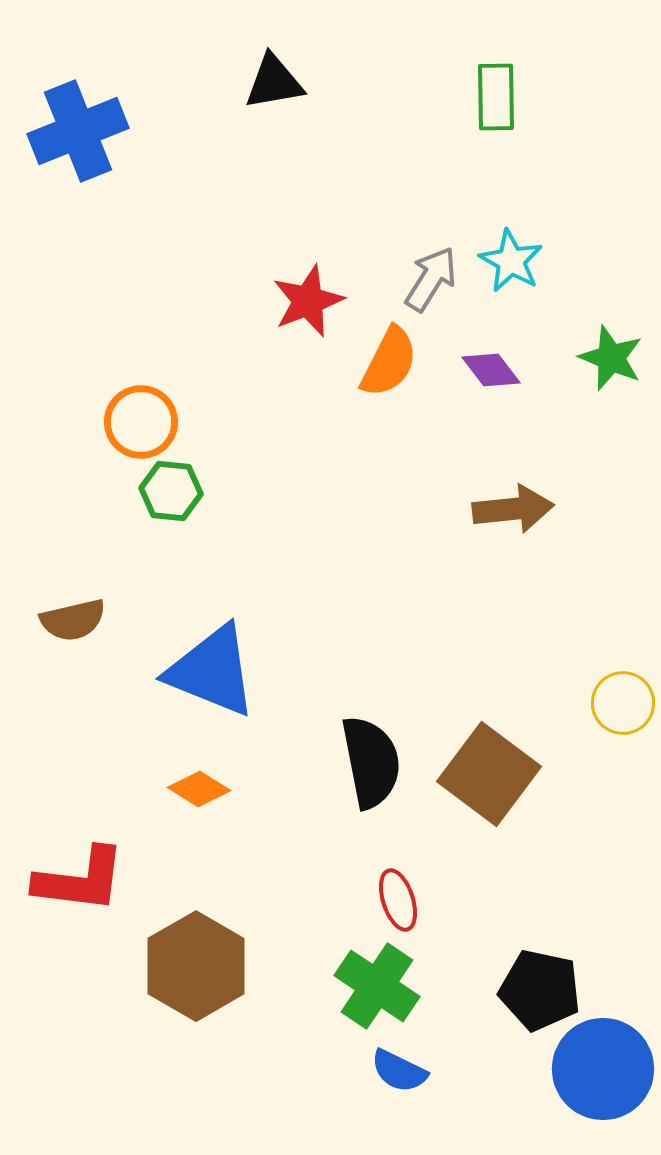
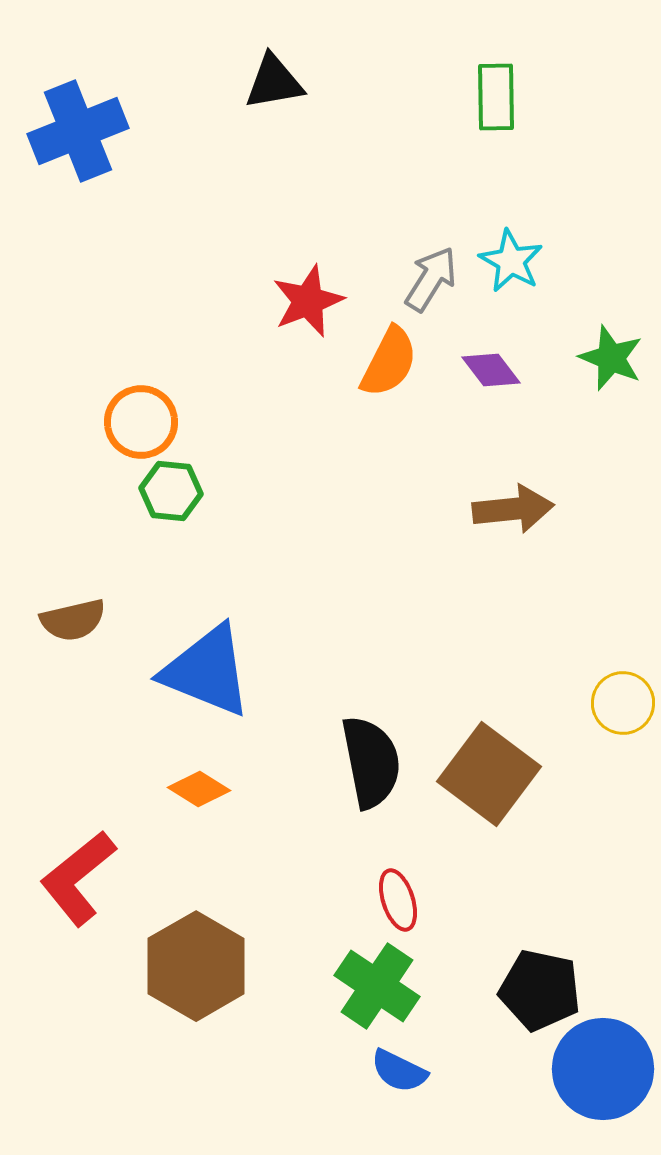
blue triangle: moved 5 px left
red L-shape: moved 2 px left, 2 px up; rotated 134 degrees clockwise
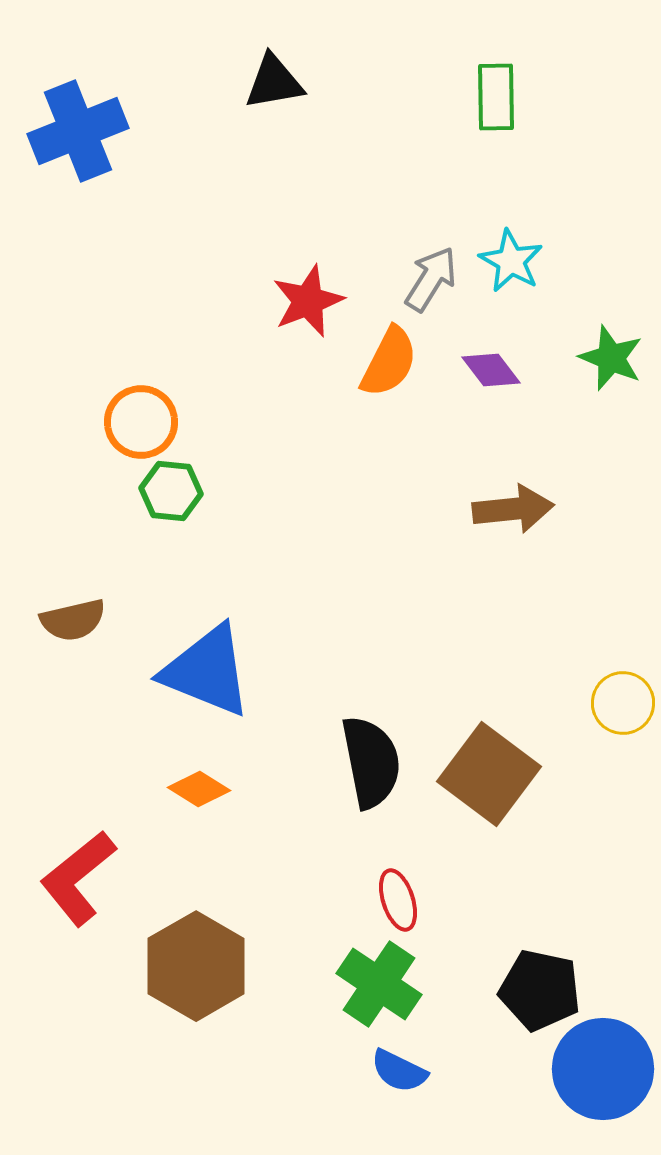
green cross: moved 2 px right, 2 px up
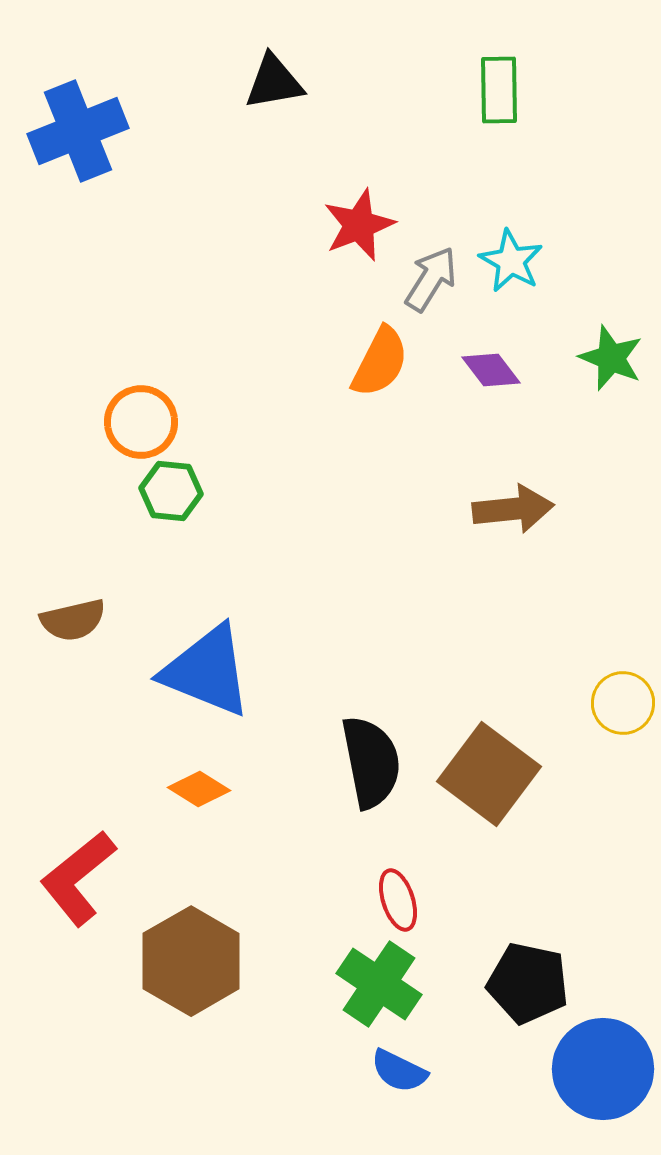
green rectangle: moved 3 px right, 7 px up
red star: moved 51 px right, 76 px up
orange semicircle: moved 9 px left
brown hexagon: moved 5 px left, 5 px up
black pentagon: moved 12 px left, 7 px up
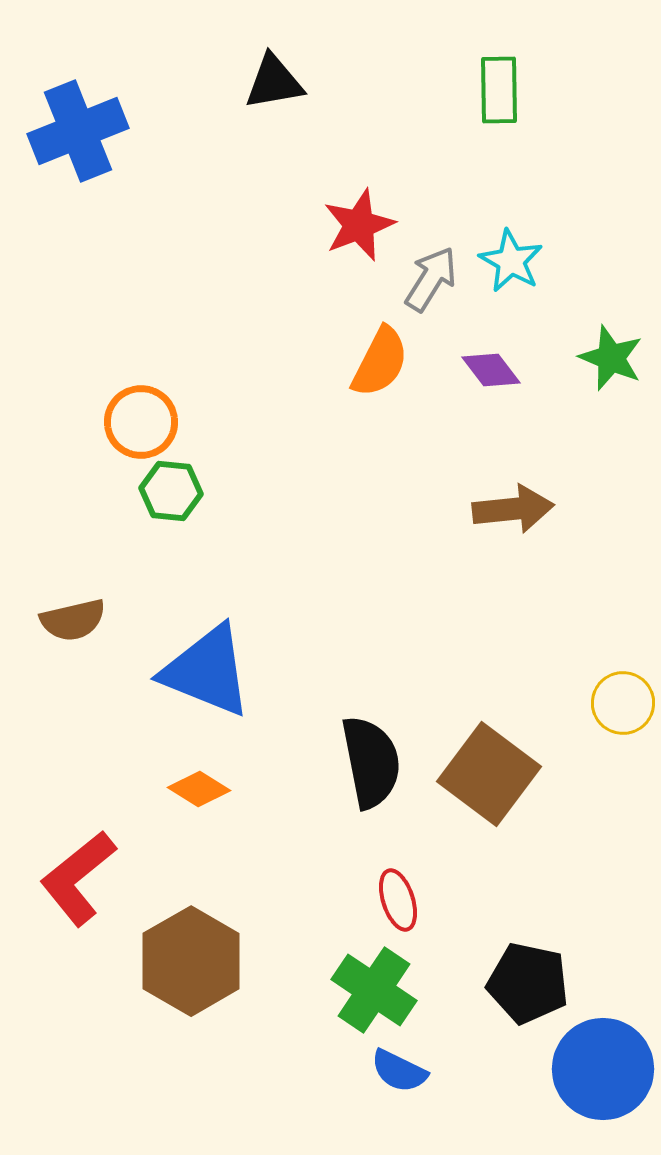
green cross: moved 5 px left, 6 px down
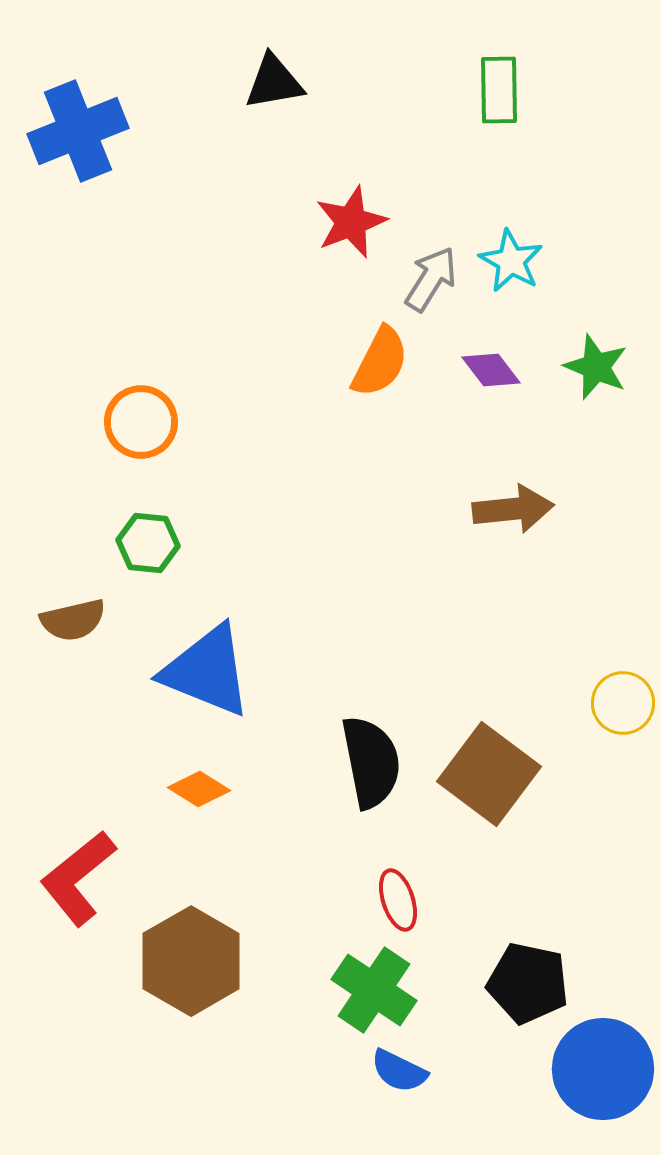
red star: moved 8 px left, 3 px up
green star: moved 15 px left, 9 px down
green hexagon: moved 23 px left, 52 px down
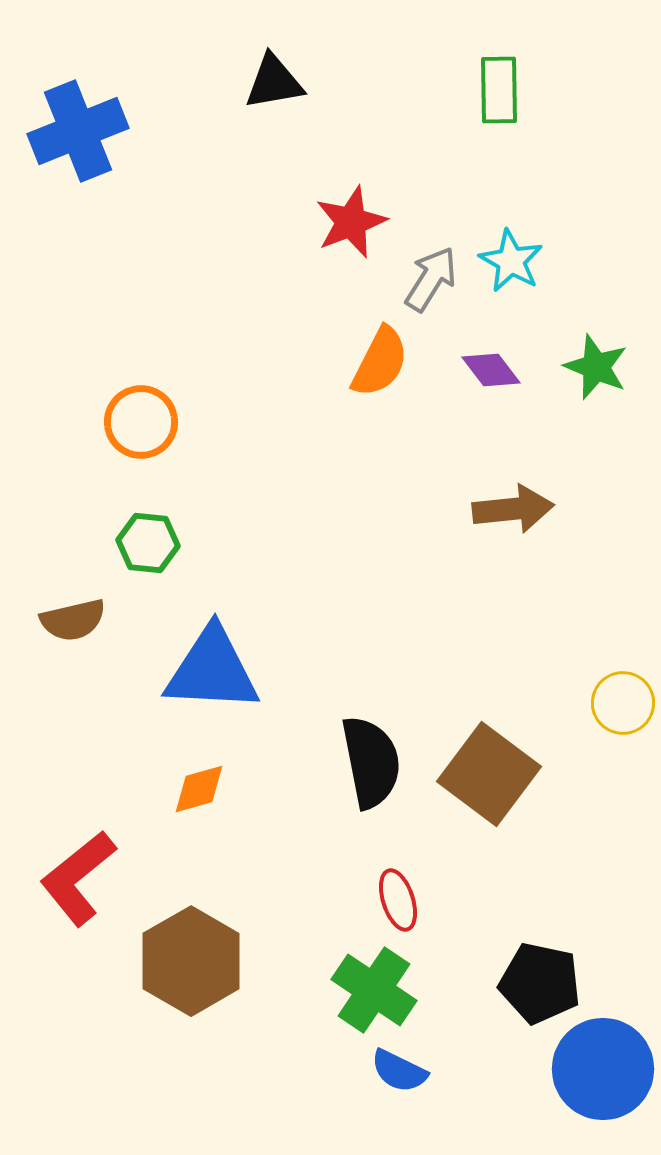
blue triangle: moved 5 px right, 1 px up; rotated 19 degrees counterclockwise
orange diamond: rotated 48 degrees counterclockwise
black pentagon: moved 12 px right
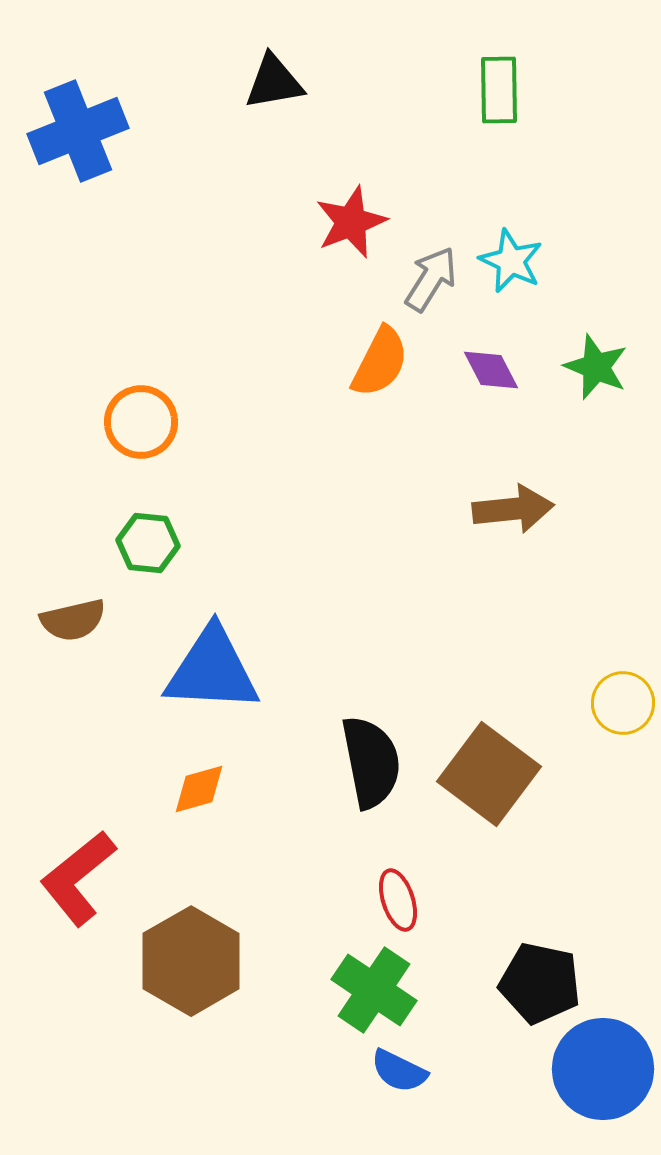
cyan star: rotated 4 degrees counterclockwise
purple diamond: rotated 10 degrees clockwise
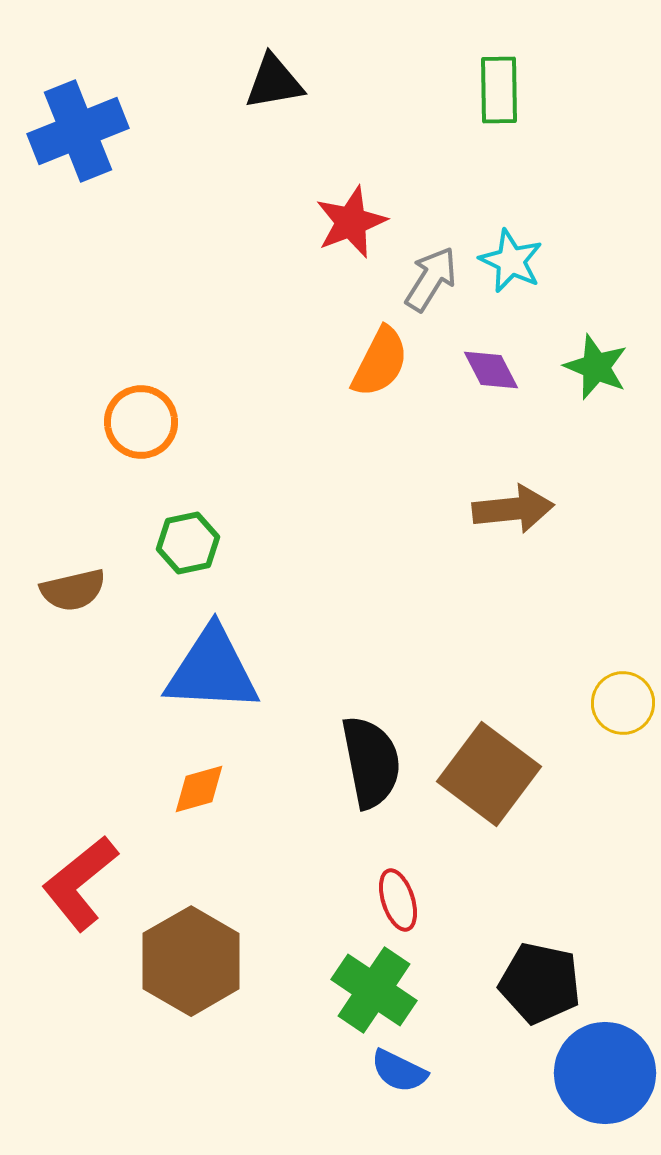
green hexagon: moved 40 px right; rotated 18 degrees counterclockwise
brown semicircle: moved 30 px up
red L-shape: moved 2 px right, 5 px down
blue circle: moved 2 px right, 4 px down
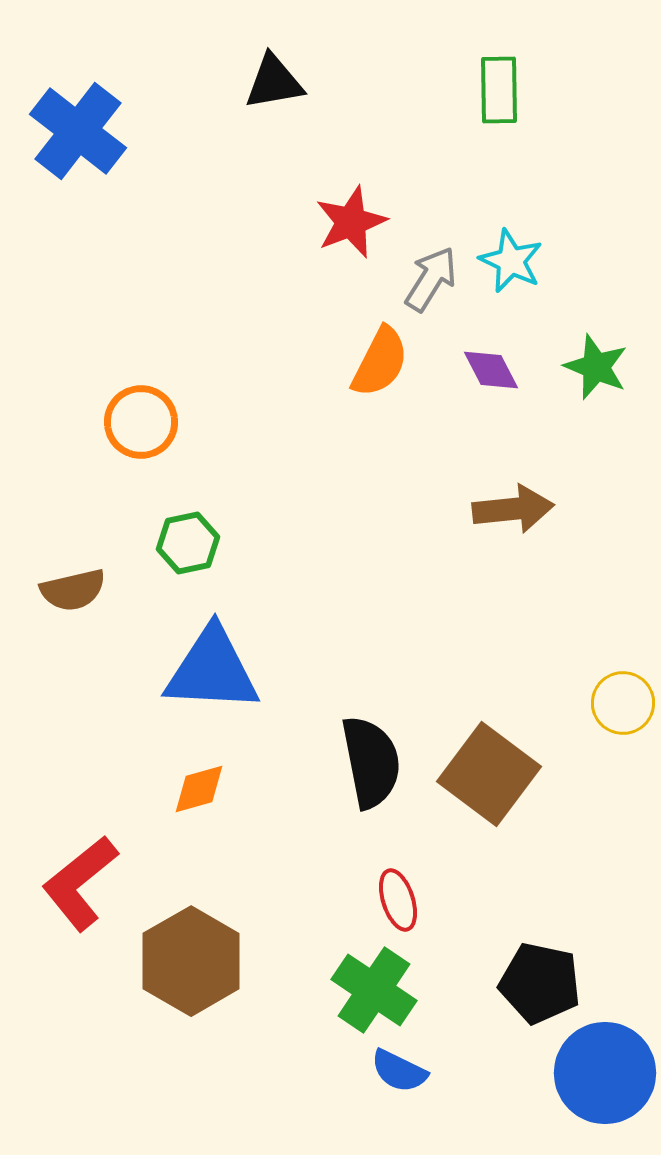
blue cross: rotated 30 degrees counterclockwise
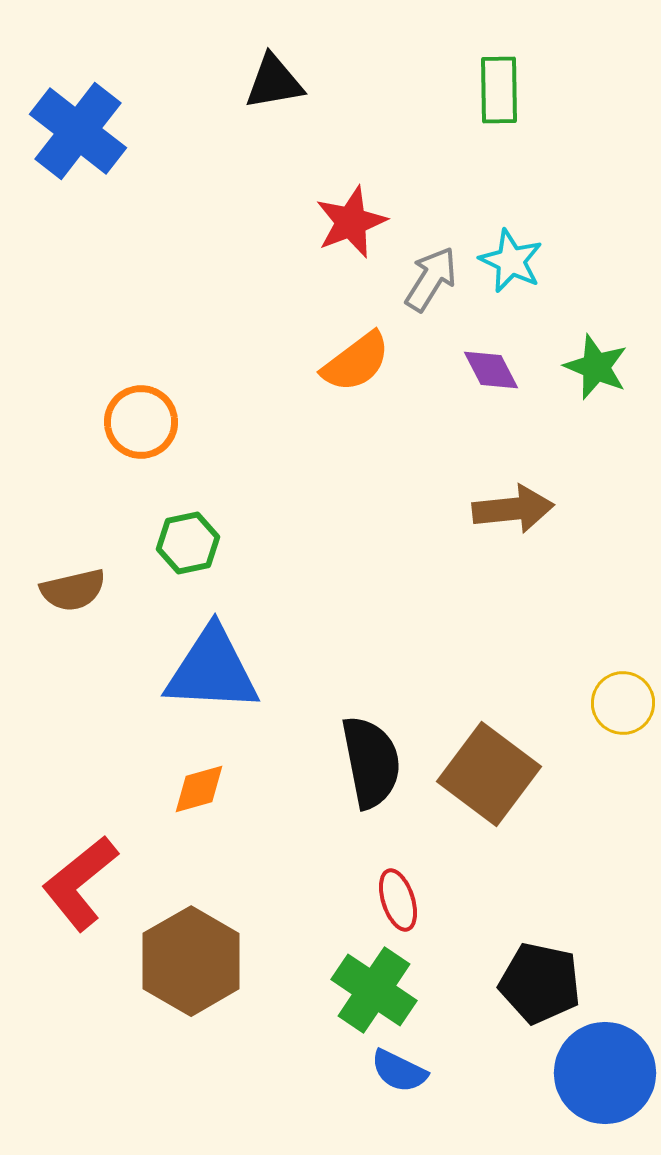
orange semicircle: moved 24 px left; rotated 26 degrees clockwise
